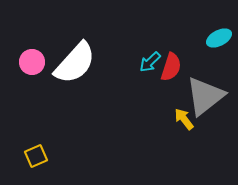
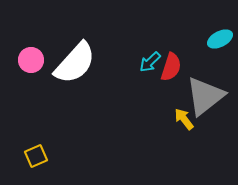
cyan ellipse: moved 1 px right, 1 px down
pink circle: moved 1 px left, 2 px up
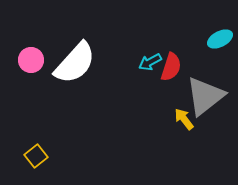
cyan arrow: rotated 15 degrees clockwise
yellow square: rotated 15 degrees counterclockwise
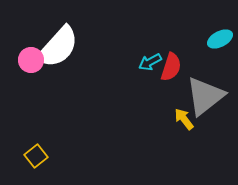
white semicircle: moved 17 px left, 16 px up
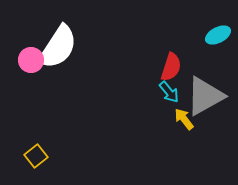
cyan ellipse: moved 2 px left, 4 px up
white semicircle: rotated 9 degrees counterclockwise
cyan arrow: moved 19 px right, 30 px down; rotated 100 degrees counterclockwise
gray triangle: rotated 9 degrees clockwise
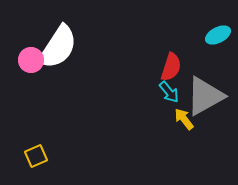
yellow square: rotated 15 degrees clockwise
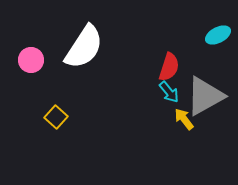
white semicircle: moved 26 px right
red semicircle: moved 2 px left
yellow square: moved 20 px right, 39 px up; rotated 25 degrees counterclockwise
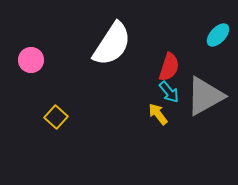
cyan ellipse: rotated 20 degrees counterclockwise
white semicircle: moved 28 px right, 3 px up
yellow arrow: moved 26 px left, 5 px up
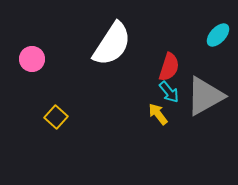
pink circle: moved 1 px right, 1 px up
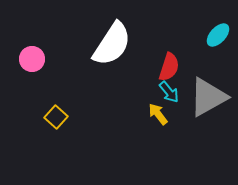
gray triangle: moved 3 px right, 1 px down
